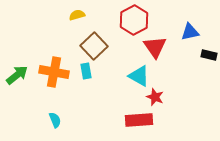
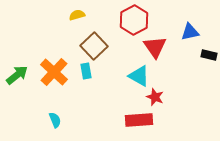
orange cross: rotated 32 degrees clockwise
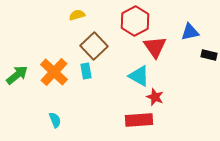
red hexagon: moved 1 px right, 1 px down
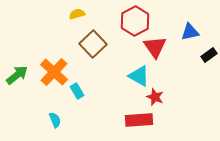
yellow semicircle: moved 1 px up
brown square: moved 1 px left, 2 px up
black rectangle: rotated 49 degrees counterclockwise
cyan rectangle: moved 9 px left, 20 px down; rotated 21 degrees counterclockwise
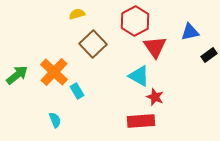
red rectangle: moved 2 px right, 1 px down
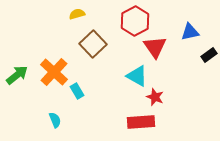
cyan triangle: moved 2 px left
red rectangle: moved 1 px down
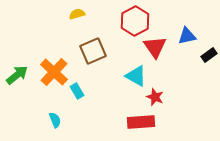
blue triangle: moved 3 px left, 4 px down
brown square: moved 7 px down; rotated 20 degrees clockwise
cyan triangle: moved 1 px left
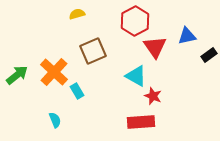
red star: moved 2 px left, 1 px up
